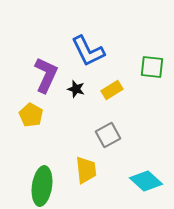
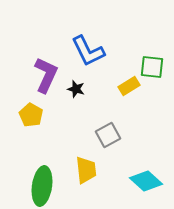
yellow rectangle: moved 17 px right, 4 px up
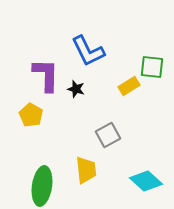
purple L-shape: rotated 24 degrees counterclockwise
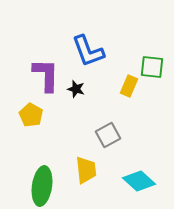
blue L-shape: rotated 6 degrees clockwise
yellow rectangle: rotated 35 degrees counterclockwise
cyan diamond: moved 7 px left
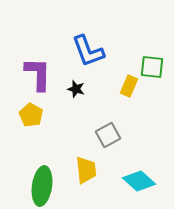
purple L-shape: moved 8 px left, 1 px up
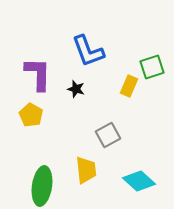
green square: rotated 25 degrees counterclockwise
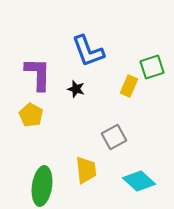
gray square: moved 6 px right, 2 px down
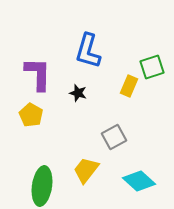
blue L-shape: rotated 36 degrees clockwise
black star: moved 2 px right, 4 px down
yellow trapezoid: rotated 136 degrees counterclockwise
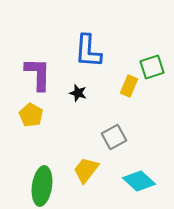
blue L-shape: rotated 12 degrees counterclockwise
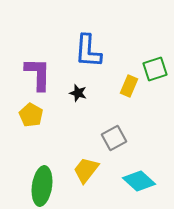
green square: moved 3 px right, 2 px down
gray square: moved 1 px down
